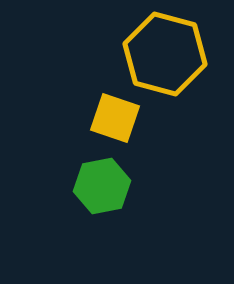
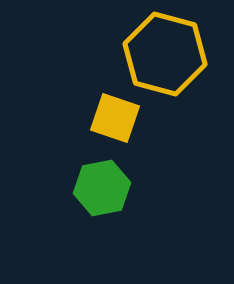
green hexagon: moved 2 px down
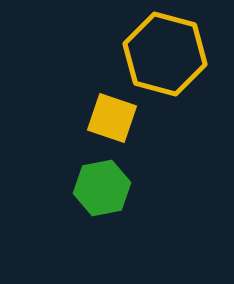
yellow square: moved 3 px left
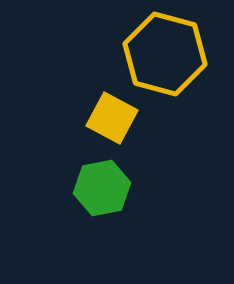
yellow square: rotated 9 degrees clockwise
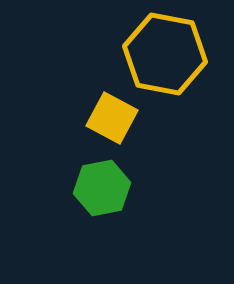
yellow hexagon: rotated 4 degrees counterclockwise
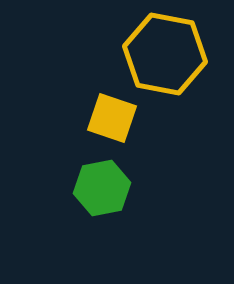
yellow square: rotated 9 degrees counterclockwise
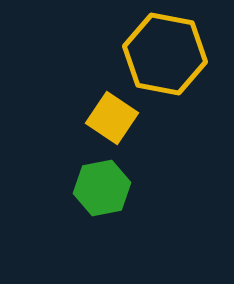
yellow square: rotated 15 degrees clockwise
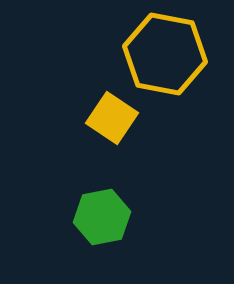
green hexagon: moved 29 px down
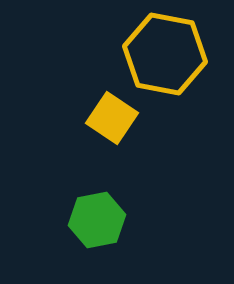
green hexagon: moved 5 px left, 3 px down
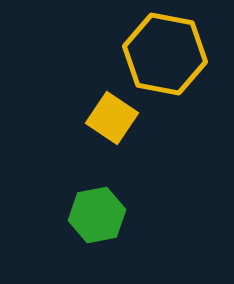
green hexagon: moved 5 px up
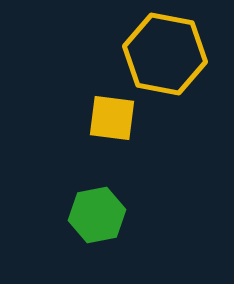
yellow square: rotated 27 degrees counterclockwise
